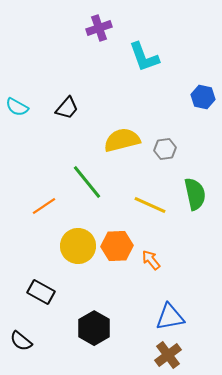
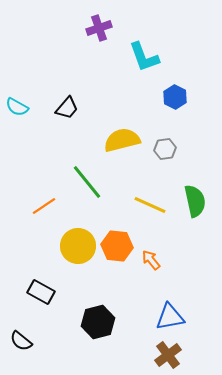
blue hexagon: moved 28 px left; rotated 15 degrees clockwise
green semicircle: moved 7 px down
orange hexagon: rotated 8 degrees clockwise
black hexagon: moved 4 px right, 6 px up; rotated 16 degrees clockwise
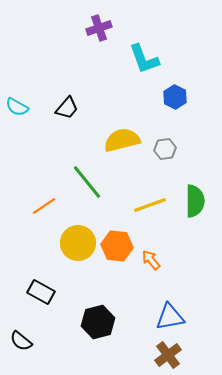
cyan L-shape: moved 2 px down
green semicircle: rotated 12 degrees clockwise
yellow line: rotated 44 degrees counterclockwise
yellow circle: moved 3 px up
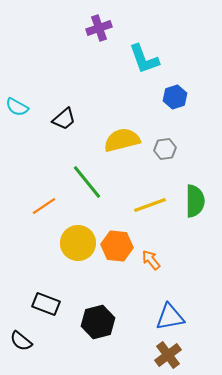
blue hexagon: rotated 15 degrees clockwise
black trapezoid: moved 3 px left, 11 px down; rotated 10 degrees clockwise
black rectangle: moved 5 px right, 12 px down; rotated 8 degrees counterclockwise
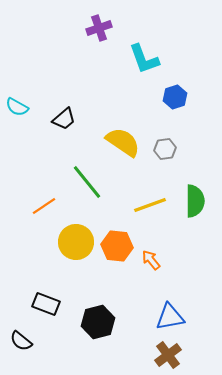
yellow semicircle: moved 1 px right, 2 px down; rotated 48 degrees clockwise
yellow circle: moved 2 px left, 1 px up
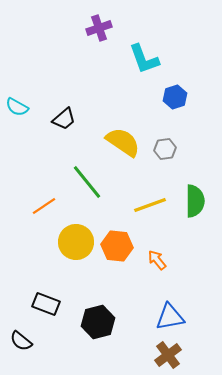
orange arrow: moved 6 px right
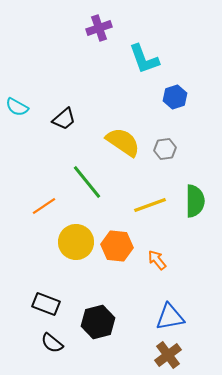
black semicircle: moved 31 px right, 2 px down
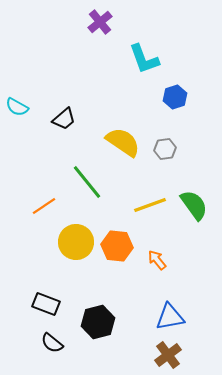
purple cross: moved 1 px right, 6 px up; rotated 20 degrees counterclockwise
green semicircle: moved 1 px left, 4 px down; rotated 36 degrees counterclockwise
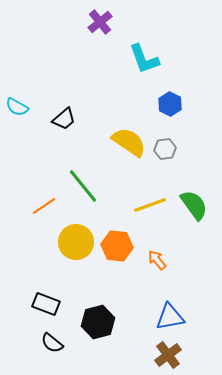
blue hexagon: moved 5 px left, 7 px down; rotated 15 degrees counterclockwise
yellow semicircle: moved 6 px right
green line: moved 4 px left, 4 px down
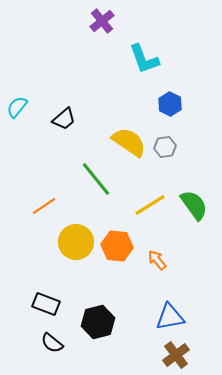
purple cross: moved 2 px right, 1 px up
cyan semicircle: rotated 100 degrees clockwise
gray hexagon: moved 2 px up
green line: moved 13 px right, 7 px up
yellow line: rotated 12 degrees counterclockwise
brown cross: moved 8 px right
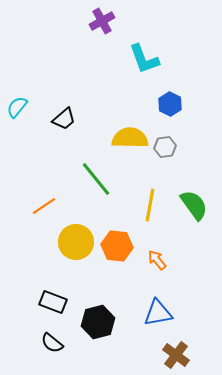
purple cross: rotated 10 degrees clockwise
yellow semicircle: moved 1 px right, 4 px up; rotated 33 degrees counterclockwise
yellow line: rotated 48 degrees counterclockwise
black rectangle: moved 7 px right, 2 px up
blue triangle: moved 12 px left, 4 px up
brown cross: rotated 16 degrees counterclockwise
